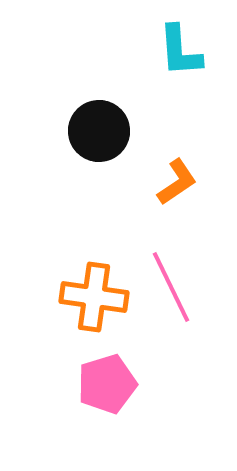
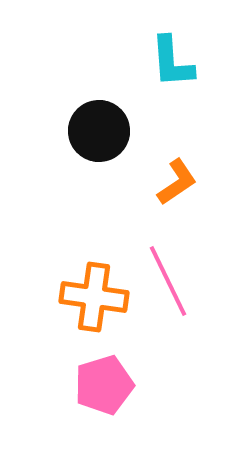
cyan L-shape: moved 8 px left, 11 px down
pink line: moved 3 px left, 6 px up
pink pentagon: moved 3 px left, 1 px down
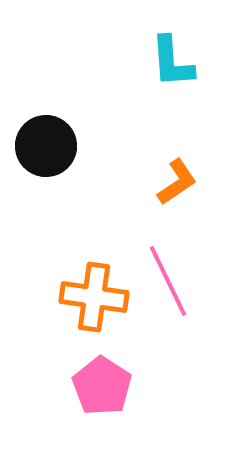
black circle: moved 53 px left, 15 px down
pink pentagon: moved 2 px left, 1 px down; rotated 22 degrees counterclockwise
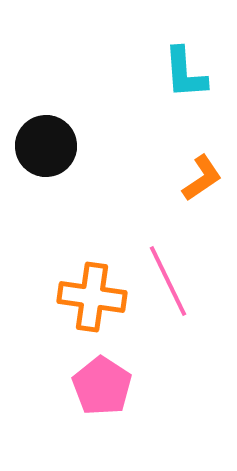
cyan L-shape: moved 13 px right, 11 px down
orange L-shape: moved 25 px right, 4 px up
orange cross: moved 2 px left
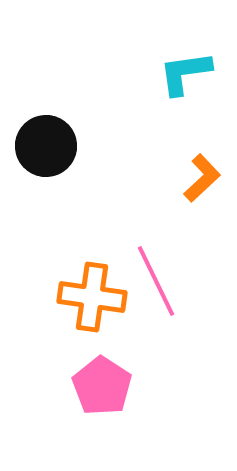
cyan L-shape: rotated 86 degrees clockwise
orange L-shape: rotated 9 degrees counterclockwise
pink line: moved 12 px left
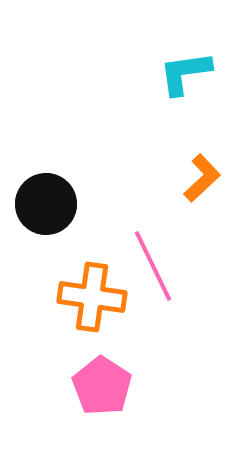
black circle: moved 58 px down
pink line: moved 3 px left, 15 px up
